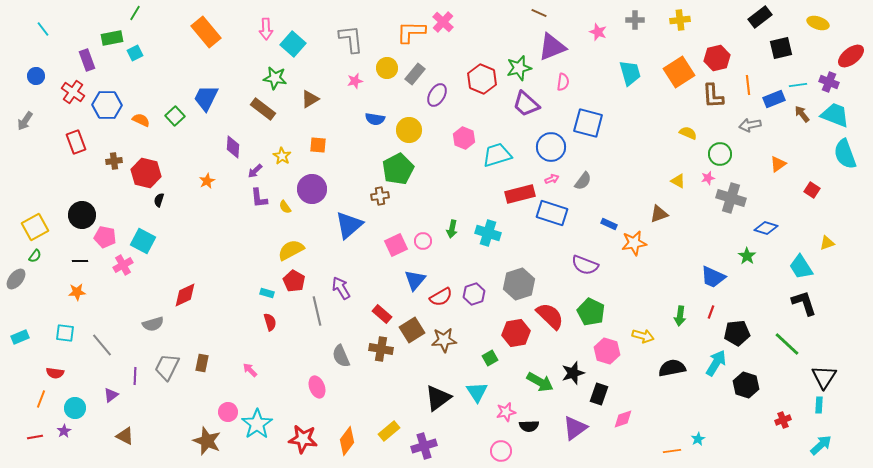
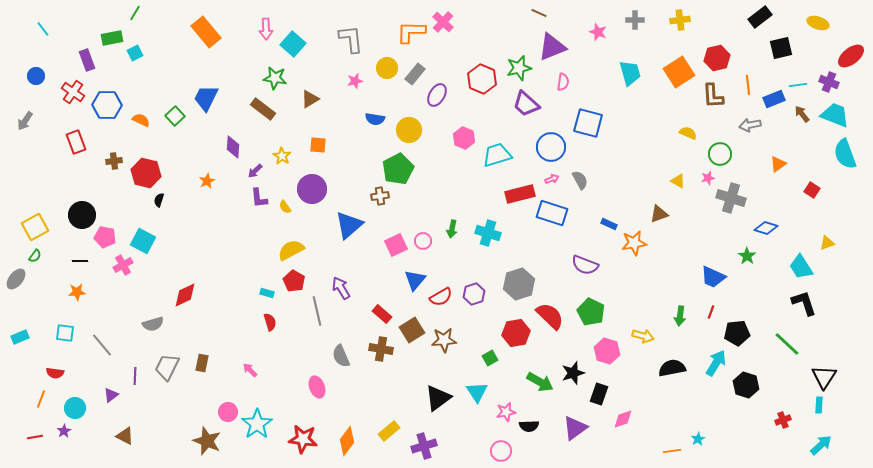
gray semicircle at (583, 181): moved 3 px left, 1 px up; rotated 66 degrees counterclockwise
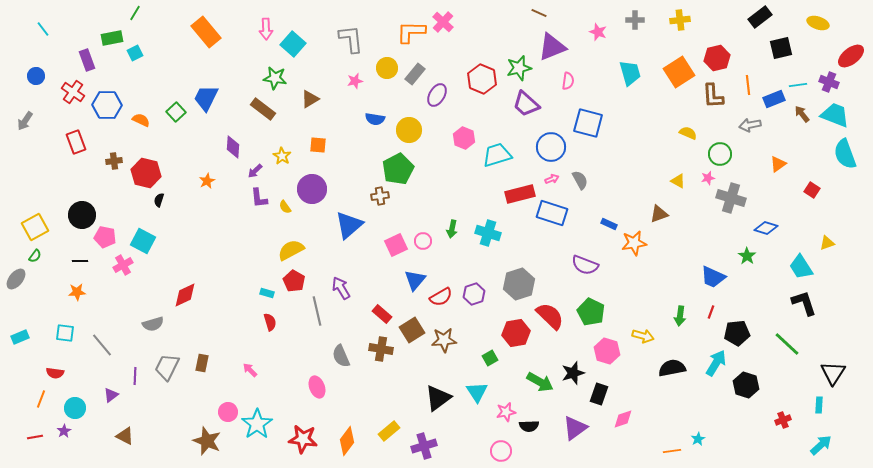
pink semicircle at (563, 82): moved 5 px right, 1 px up
green square at (175, 116): moved 1 px right, 4 px up
black triangle at (824, 377): moved 9 px right, 4 px up
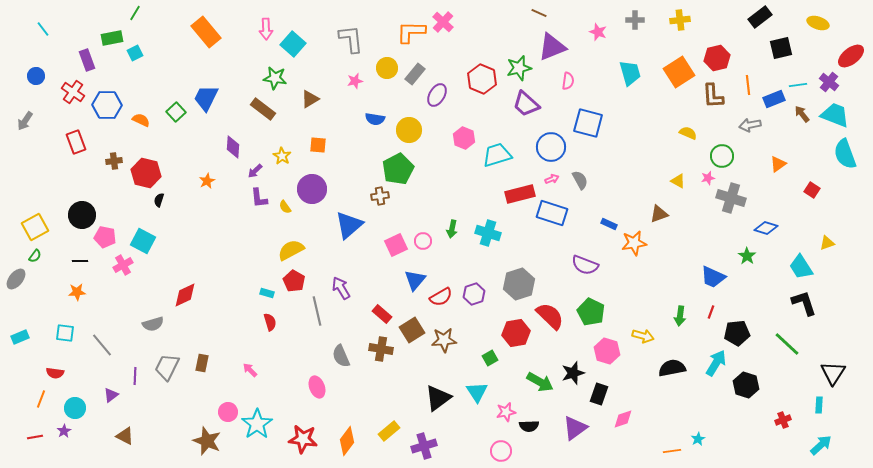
purple cross at (829, 82): rotated 18 degrees clockwise
green circle at (720, 154): moved 2 px right, 2 px down
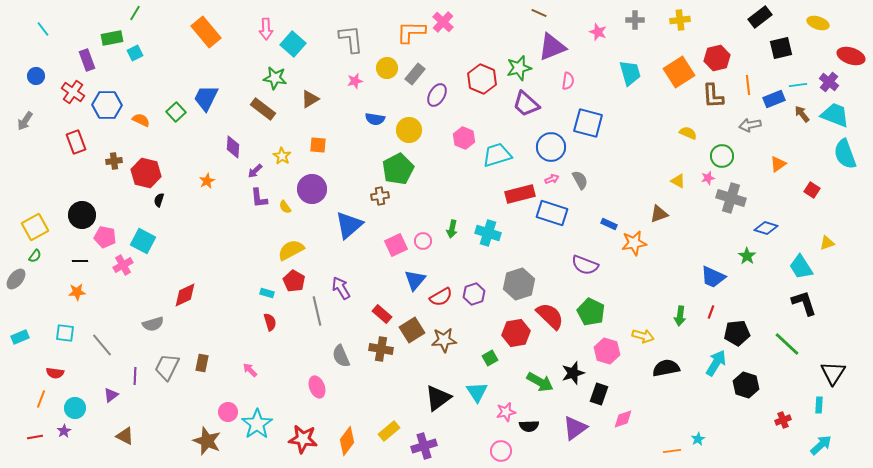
red ellipse at (851, 56): rotated 56 degrees clockwise
black semicircle at (672, 368): moved 6 px left
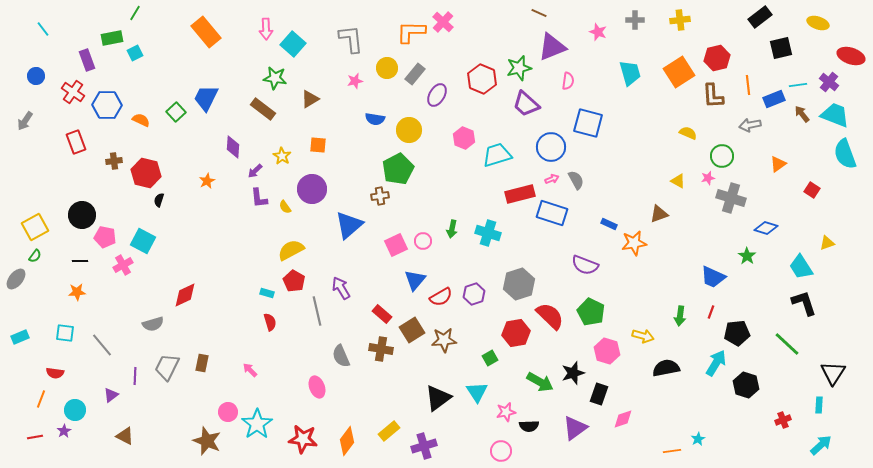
gray semicircle at (580, 180): moved 4 px left
cyan circle at (75, 408): moved 2 px down
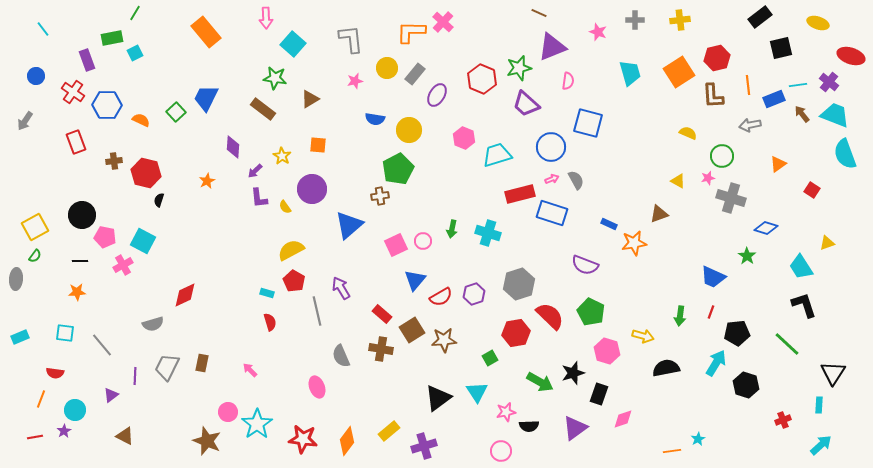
pink arrow at (266, 29): moved 11 px up
gray ellipse at (16, 279): rotated 35 degrees counterclockwise
black L-shape at (804, 303): moved 2 px down
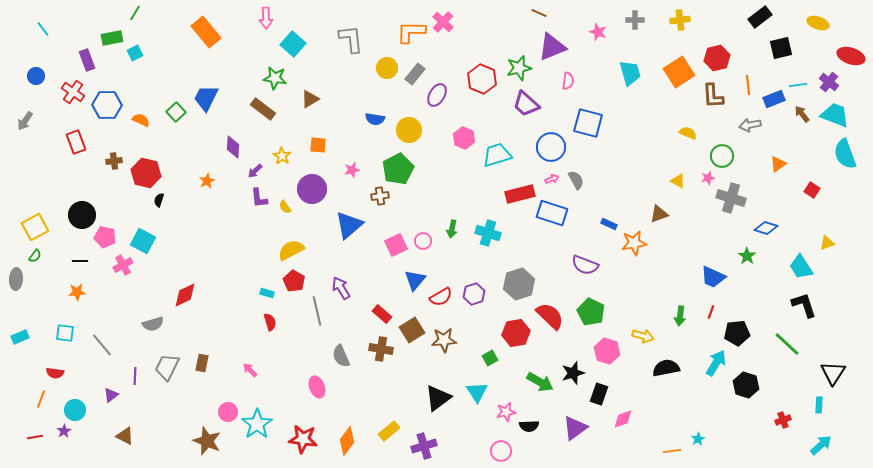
pink star at (355, 81): moved 3 px left, 89 px down
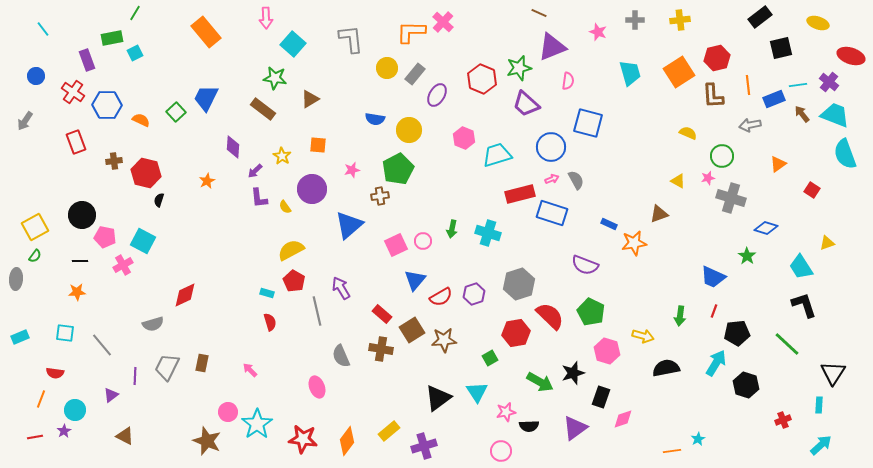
red line at (711, 312): moved 3 px right, 1 px up
black rectangle at (599, 394): moved 2 px right, 3 px down
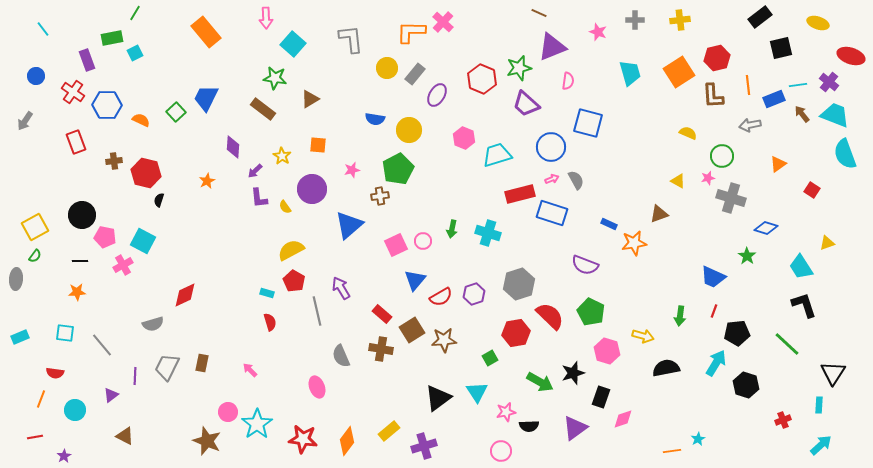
purple star at (64, 431): moved 25 px down
